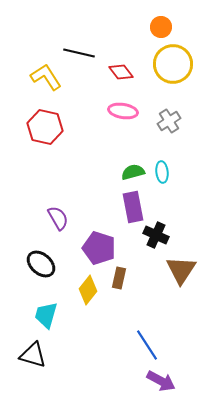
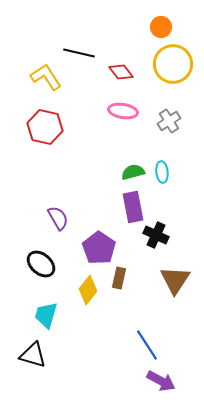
purple pentagon: rotated 16 degrees clockwise
brown triangle: moved 6 px left, 10 px down
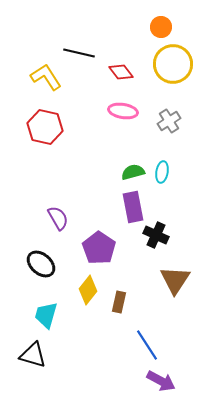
cyan ellipse: rotated 15 degrees clockwise
brown rectangle: moved 24 px down
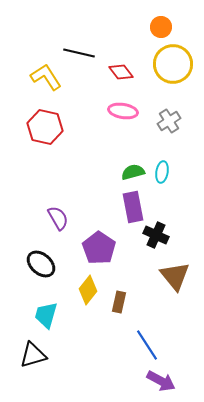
brown triangle: moved 4 px up; rotated 12 degrees counterclockwise
black triangle: rotated 32 degrees counterclockwise
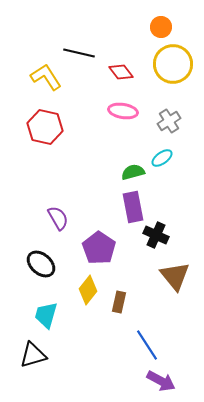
cyan ellipse: moved 14 px up; rotated 45 degrees clockwise
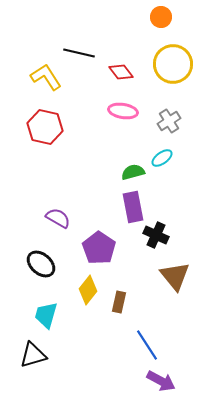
orange circle: moved 10 px up
purple semicircle: rotated 30 degrees counterclockwise
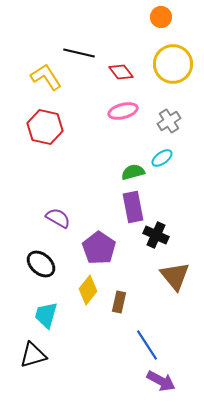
pink ellipse: rotated 24 degrees counterclockwise
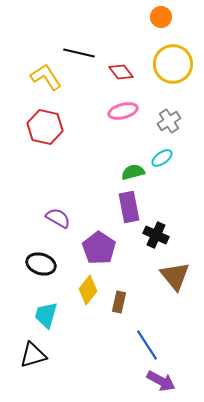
purple rectangle: moved 4 px left
black ellipse: rotated 24 degrees counterclockwise
